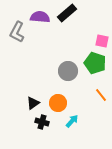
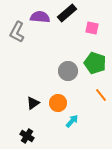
pink square: moved 10 px left, 13 px up
black cross: moved 15 px left, 14 px down; rotated 16 degrees clockwise
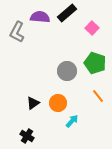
pink square: rotated 32 degrees clockwise
gray circle: moved 1 px left
orange line: moved 3 px left, 1 px down
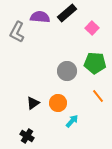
green pentagon: rotated 15 degrees counterclockwise
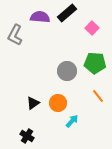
gray L-shape: moved 2 px left, 3 px down
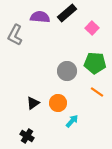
orange line: moved 1 px left, 4 px up; rotated 16 degrees counterclockwise
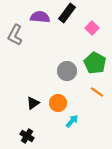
black rectangle: rotated 12 degrees counterclockwise
green pentagon: rotated 25 degrees clockwise
